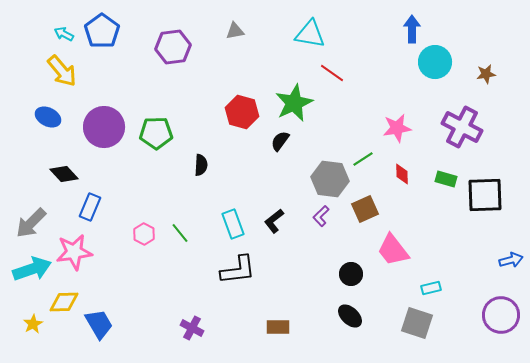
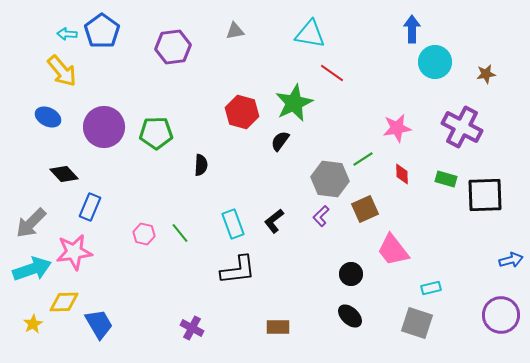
cyan arrow at (64, 34): moved 3 px right; rotated 24 degrees counterclockwise
pink hexagon at (144, 234): rotated 15 degrees counterclockwise
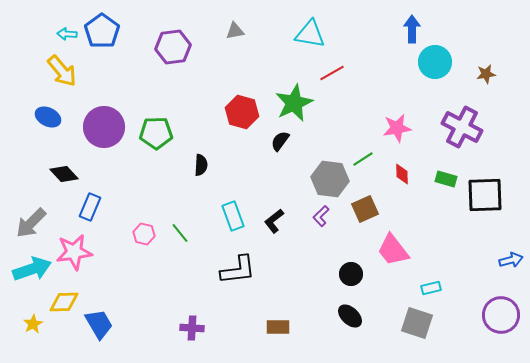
red line at (332, 73): rotated 65 degrees counterclockwise
cyan rectangle at (233, 224): moved 8 px up
purple cross at (192, 328): rotated 25 degrees counterclockwise
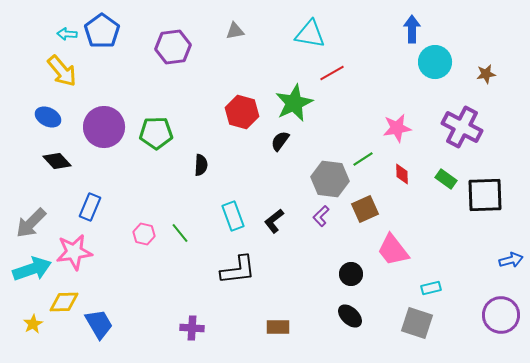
black diamond at (64, 174): moved 7 px left, 13 px up
green rectangle at (446, 179): rotated 20 degrees clockwise
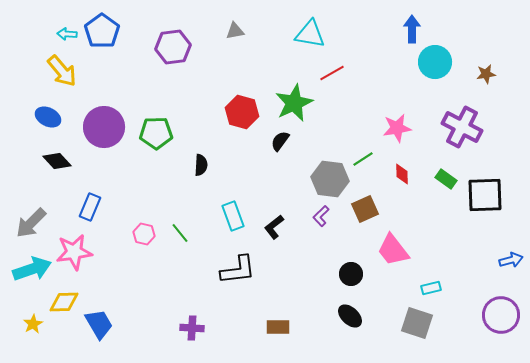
black L-shape at (274, 221): moved 6 px down
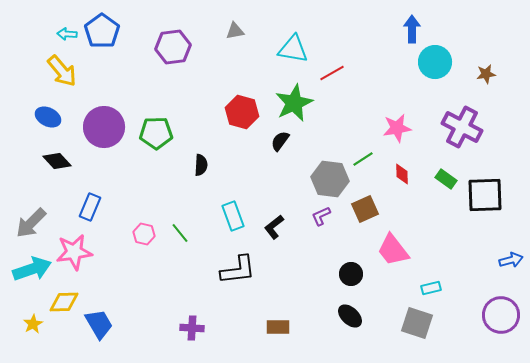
cyan triangle at (310, 34): moved 17 px left, 15 px down
purple L-shape at (321, 216): rotated 20 degrees clockwise
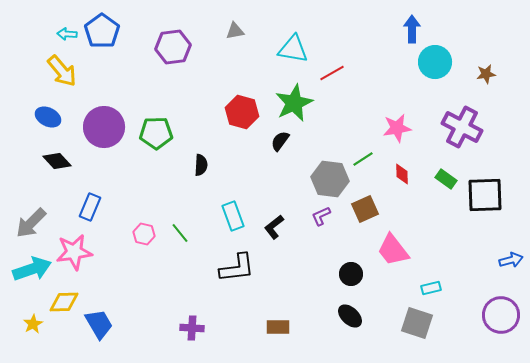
black L-shape at (238, 270): moved 1 px left, 2 px up
